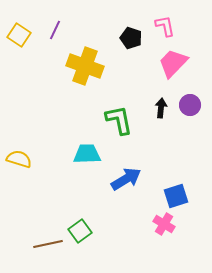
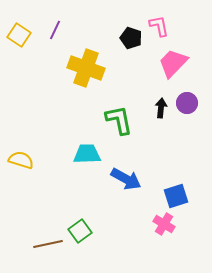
pink L-shape: moved 6 px left
yellow cross: moved 1 px right, 2 px down
purple circle: moved 3 px left, 2 px up
yellow semicircle: moved 2 px right, 1 px down
blue arrow: rotated 60 degrees clockwise
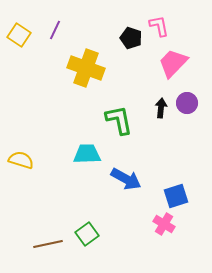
green square: moved 7 px right, 3 px down
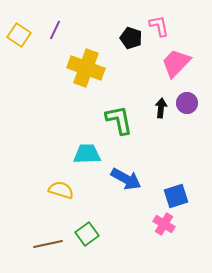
pink trapezoid: moved 3 px right
yellow semicircle: moved 40 px right, 30 px down
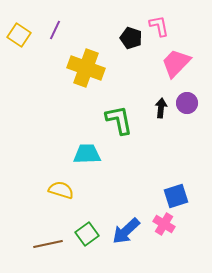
blue arrow: moved 52 px down; rotated 108 degrees clockwise
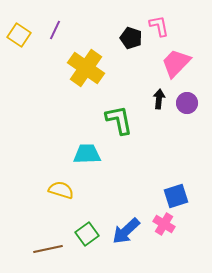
yellow cross: rotated 15 degrees clockwise
black arrow: moved 2 px left, 9 px up
brown line: moved 5 px down
